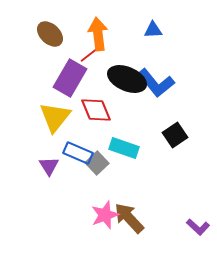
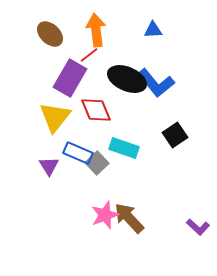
orange arrow: moved 2 px left, 4 px up
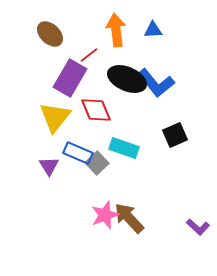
orange arrow: moved 20 px right
black square: rotated 10 degrees clockwise
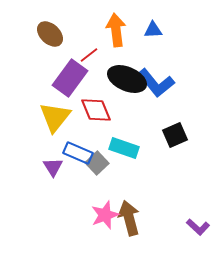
purple rectangle: rotated 6 degrees clockwise
purple triangle: moved 4 px right, 1 px down
brown arrow: rotated 28 degrees clockwise
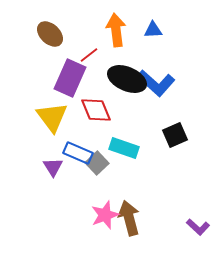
purple rectangle: rotated 12 degrees counterclockwise
blue L-shape: rotated 9 degrees counterclockwise
yellow triangle: moved 3 px left; rotated 16 degrees counterclockwise
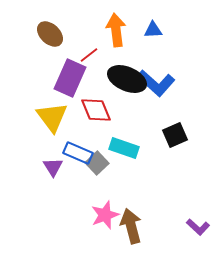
brown arrow: moved 2 px right, 8 px down
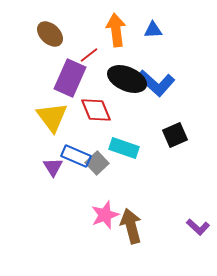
blue rectangle: moved 2 px left, 3 px down
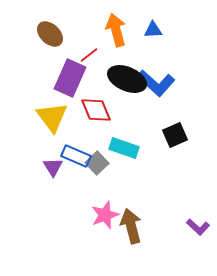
orange arrow: rotated 8 degrees counterclockwise
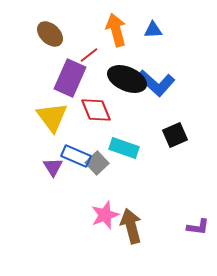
purple L-shape: rotated 35 degrees counterclockwise
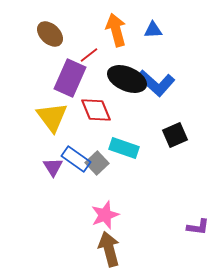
blue rectangle: moved 3 px down; rotated 12 degrees clockwise
brown arrow: moved 22 px left, 23 px down
